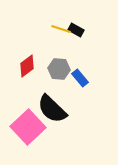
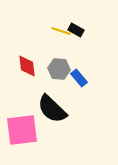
yellow line: moved 2 px down
red diamond: rotated 60 degrees counterclockwise
blue rectangle: moved 1 px left
pink square: moved 6 px left, 3 px down; rotated 36 degrees clockwise
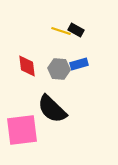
blue rectangle: moved 14 px up; rotated 66 degrees counterclockwise
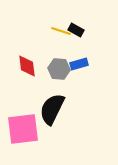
black semicircle: rotated 72 degrees clockwise
pink square: moved 1 px right, 1 px up
